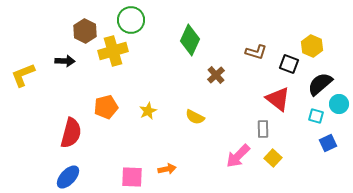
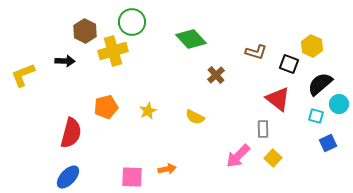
green circle: moved 1 px right, 2 px down
green diamond: moved 1 px right, 1 px up; rotated 68 degrees counterclockwise
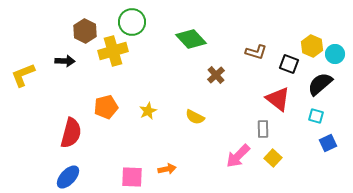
cyan circle: moved 4 px left, 50 px up
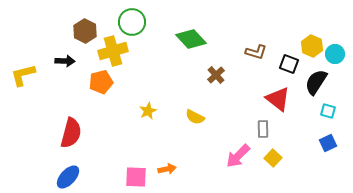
yellow L-shape: rotated 8 degrees clockwise
black semicircle: moved 4 px left, 2 px up; rotated 16 degrees counterclockwise
orange pentagon: moved 5 px left, 25 px up
cyan square: moved 12 px right, 5 px up
pink square: moved 4 px right
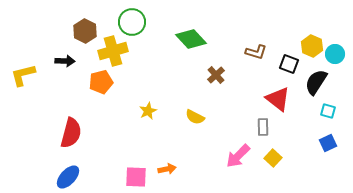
gray rectangle: moved 2 px up
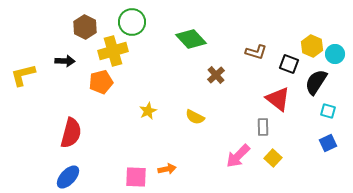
brown hexagon: moved 4 px up
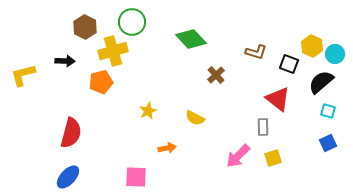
black semicircle: moved 5 px right; rotated 16 degrees clockwise
yellow semicircle: moved 1 px down
yellow square: rotated 30 degrees clockwise
orange arrow: moved 21 px up
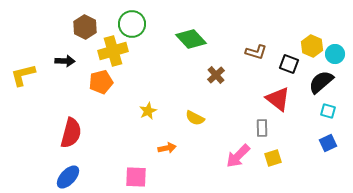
green circle: moved 2 px down
gray rectangle: moved 1 px left, 1 px down
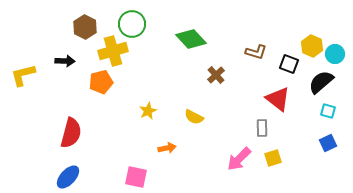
yellow semicircle: moved 1 px left, 1 px up
pink arrow: moved 1 px right, 3 px down
pink square: rotated 10 degrees clockwise
